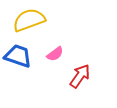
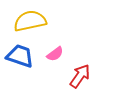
yellow semicircle: moved 1 px right, 1 px down; rotated 8 degrees clockwise
blue trapezoid: moved 2 px right
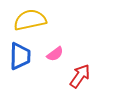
yellow semicircle: moved 1 px up
blue trapezoid: rotated 72 degrees clockwise
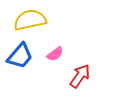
blue trapezoid: rotated 40 degrees clockwise
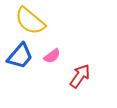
yellow semicircle: moved 1 px down; rotated 128 degrees counterclockwise
pink semicircle: moved 3 px left, 2 px down
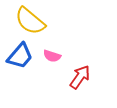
pink semicircle: rotated 54 degrees clockwise
red arrow: moved 1 px down
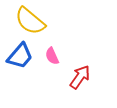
pink semicircle: rotated 48 degrees clockwise
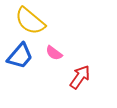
pink semicircle: moved 2 px right, 3 px up; rotated 30 degrees counterclockwise
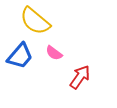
yellow semicircle: moved 5 px right
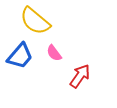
pink semicircle: rotated 18 degrees clockwise
red arrow: moved 1 px up
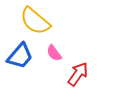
red arrow: moved 2 px left, 2 px up
